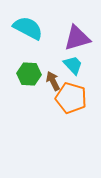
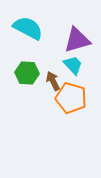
purple triangle: moved 2 px down
green hexagon: moved 2 px left, 1 px up
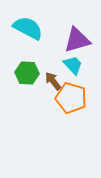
brown arrow: rotated 12 degrees counterclockwise
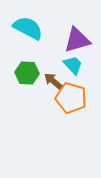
brown arrow: rotated 12 degrees counterclockwise
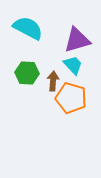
brown arrow: rotated 54 degrees clockwise
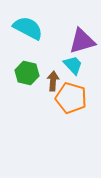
purple triangle: moved 5 px right, 1 px down
green hexagon: rotated 10 degrees clockwise
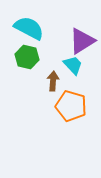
cyan semicircle: moved 1 px right
purple triangle: rotated 16 degrees counterclockwise
green hexagon: moved 16 px up
orange pentagon: moved 8 px down
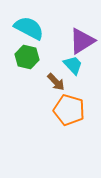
brown arrow: moved 3 px right, 1 px down; rotated 132 degrees clockwise
orange pentagon: moved 2 px left, 4 px down
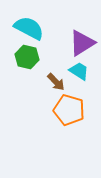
purple triangle: moved 2 px down
cyan trapezoid: moved 6 px right, 6 px down; rotated 15 degrees counterclockwise
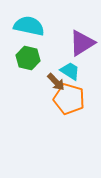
cyan semicircle: moved 2 px up; rotated 16 degrees counterclockwise
green hexagon: moved 1 px right, 1 px down
cyan trapezoid: moved 9 px left
orange pentagon: moved 11 px up
